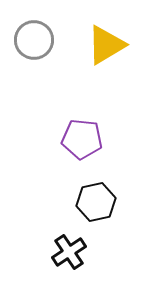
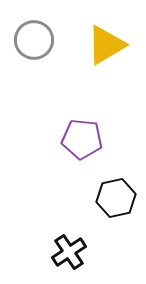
black hexagon: moved 20 px right, 4 px up
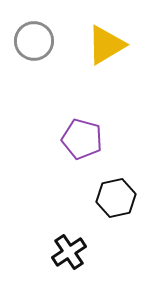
gray circle: moved 1 px down
purple pentagon: rotated 9 degrees clockwise
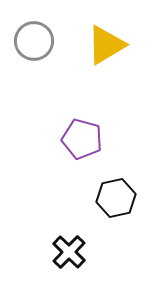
black cross: rotated 12 degrees counterclockwise
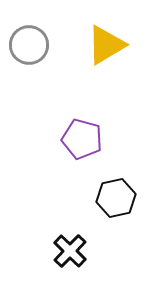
gray circle: moved 5 px left, 4 px down
black cross: moved 1 px right, 1 px up
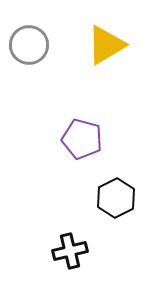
black hexagon: rotated 15 degrees counterclockwise
black cross: rotated 32 degrees clockwise
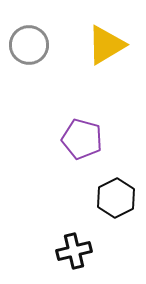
black cross: moved 4 px right
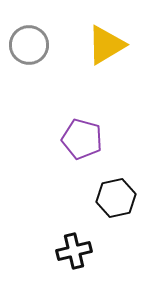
black hexagon: rotated 15 degrees clockwise
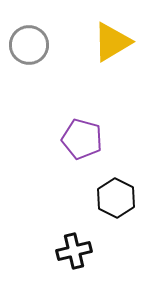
yellow triangle: moved 6 px right, 3 px up
black hexagon: rotated 21 degrees counterclockwise
